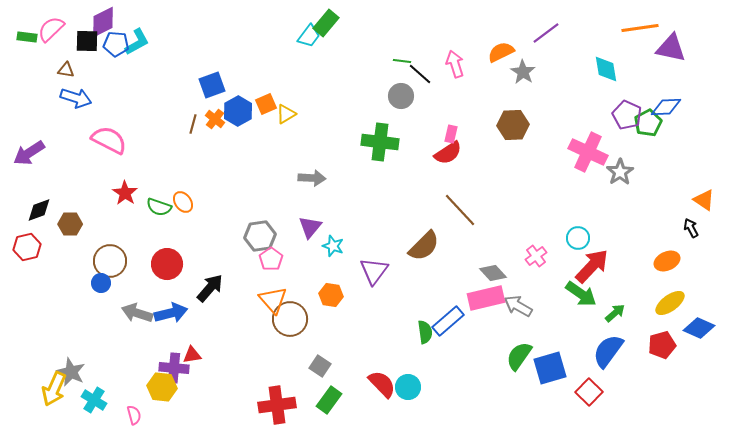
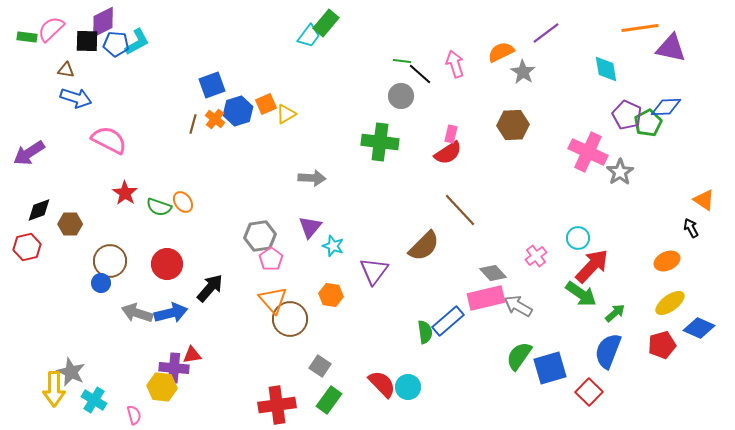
blue hexagon at (238, 111): rotated 12 degrees clockwise
blue semicircle at (608, 351): rotated 15 degrees counterclockwise
yellow arrow at (54, 389): rotated 24 degrees counterclockwise
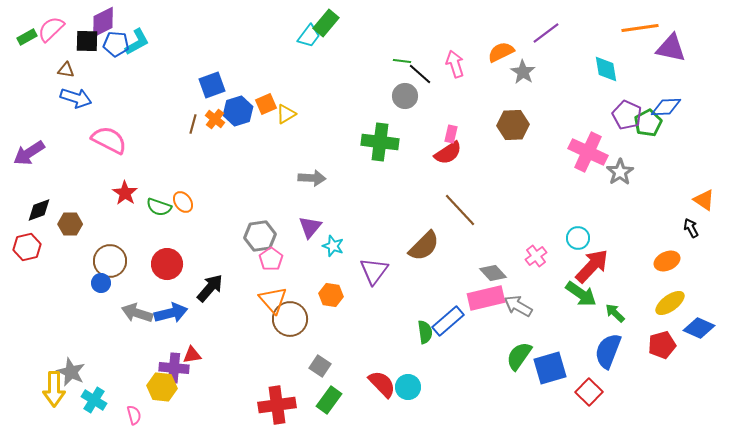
green rectangle at (27, 37): rotated 36 degrees counterclockwise
gray circle at (401, 96): moved 4 px right
green arrow at (615, 313): rotated 95 degrees counterclockwise
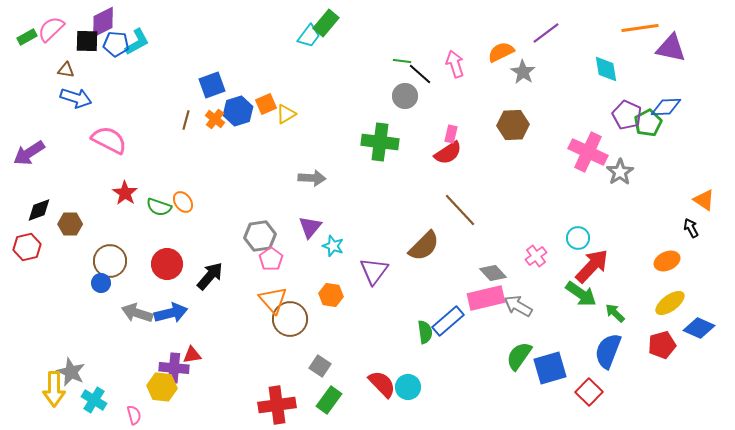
brown line at (193, 124): moved 7 px left, 4 px up
black arrow at (210, 288): moved 12 px up
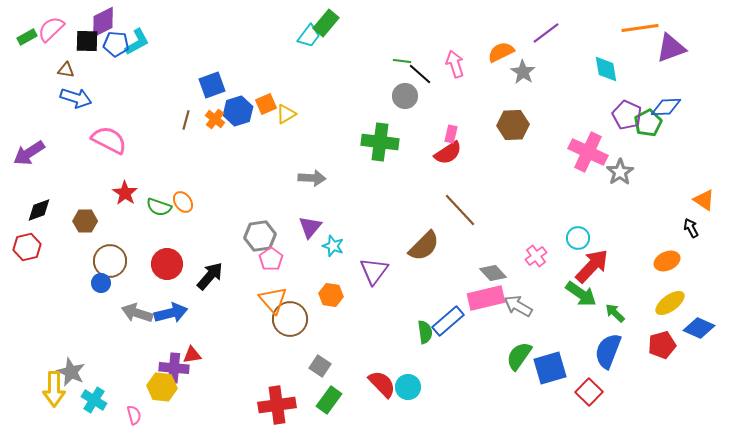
purple triangle at (671, 48): rotated 32 degrees counterclockwise
brown hexagon at (70, 224): moved 15 px right, 3 px up
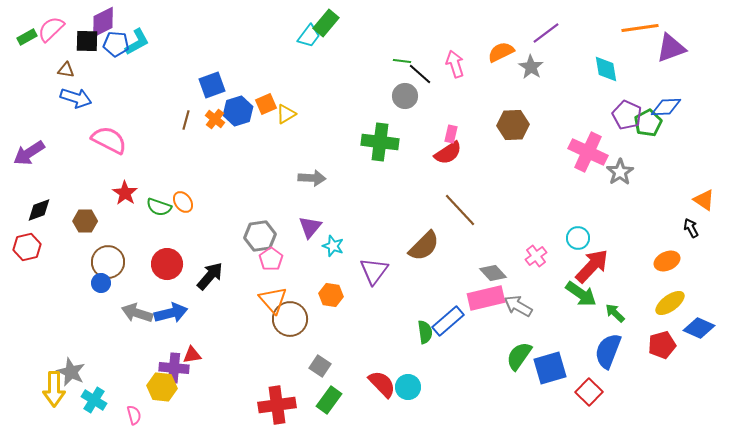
gray star at (523, 72): moved 8 px right, 5 px up
brown circle at (110, 261): moved 2 px left, 1 px down
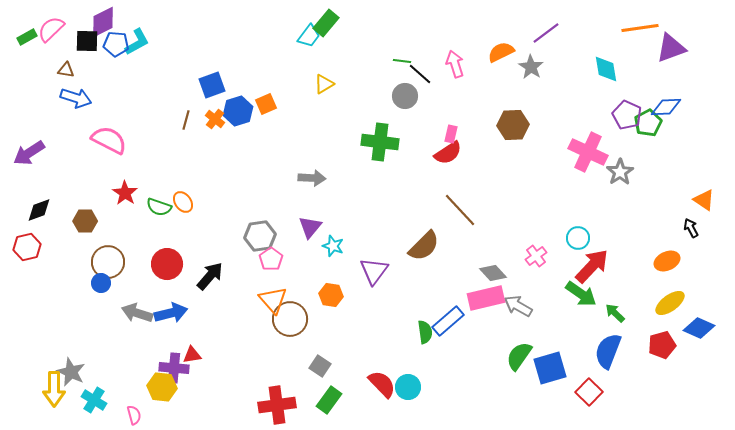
yellow triangle at (286, 114): moved 38 px right, 30 px up
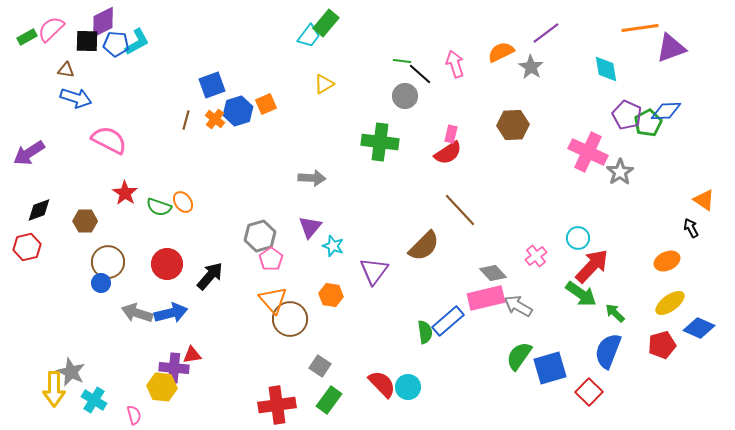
blue diamond at (666, 107): moved 4 px down
gray hexagon at (260, 236): rotated 8 degrees counterclockwise
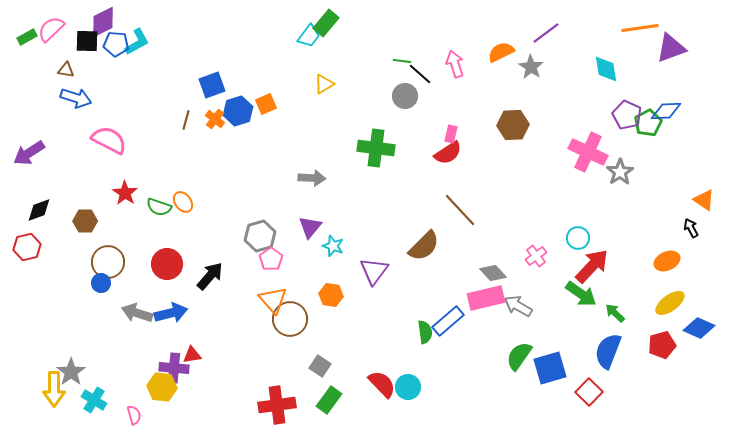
green cross at (380, 142): moved 4 px left, 6 px down
gray star at (71, 372): rotated 12 degrees clockwise
